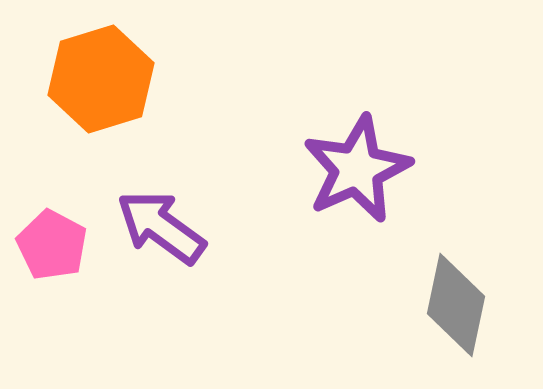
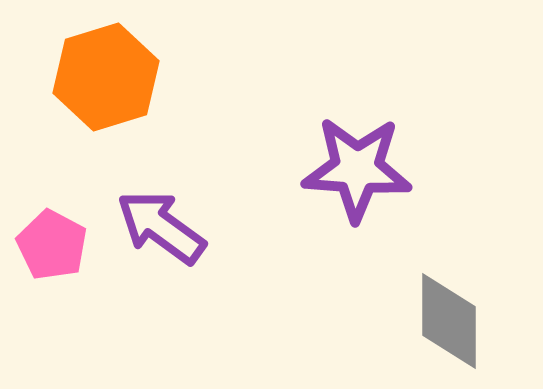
orange hexagon: moved 5 px right, 2 px up
purple star: rotated 28 degrees clockwise
gray diamond: moved 7 px left, 16 px down; rotated 12 degrees counterclockwise
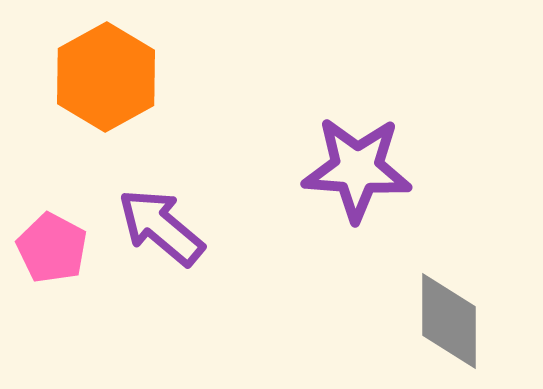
orange hexagon: rotated 12 degrees counterclockwise
purple arrow: rotated 4 degrees clockwise
pink pentagon: moved 3 px down
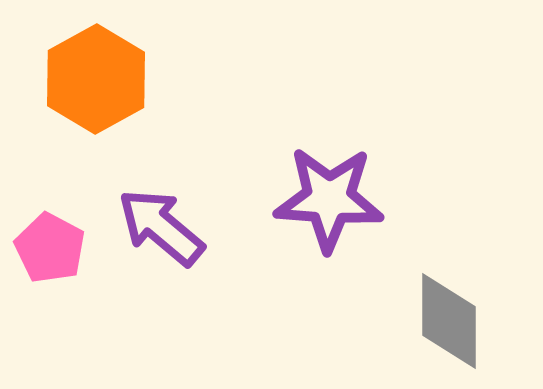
orange hexagon: moved 10 px left, 2 px down
purple star: moved 28 px left, 30 px down
pink pentagon: moved 2 px left
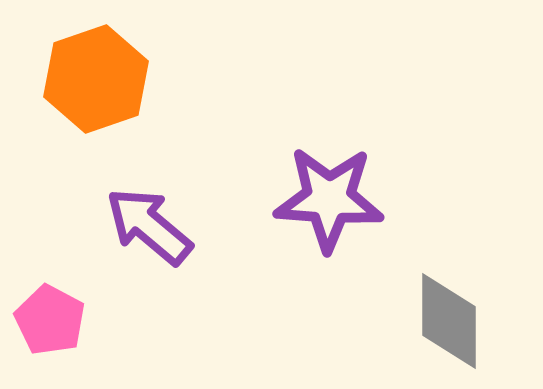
orange hexagon: rotated 10 degrees clockwise
purple arrow: moved 12 px left, 1 px up
pink pentagon: moved 72 px down
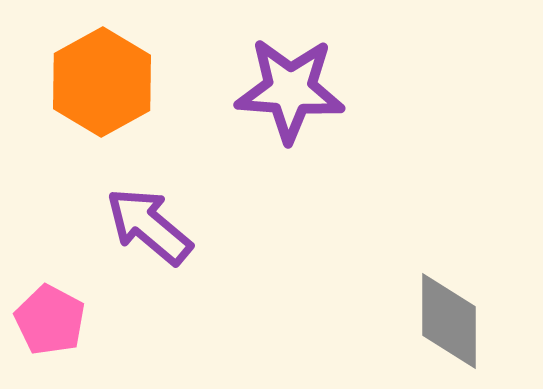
orange hexagon: moved 6 px right, 3 px down; rotated 10 degrees counterclockwise
purple star: moved 39 px left, 109 px up
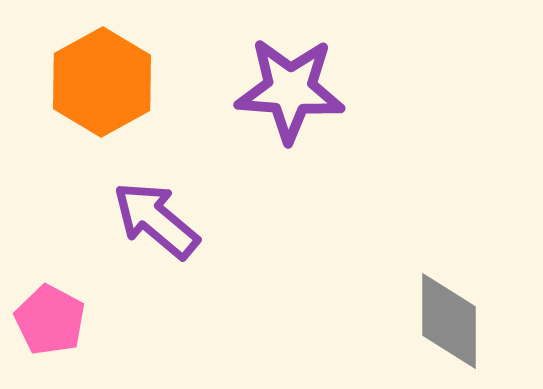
purple arrow: moved 7 px right, 6 px up
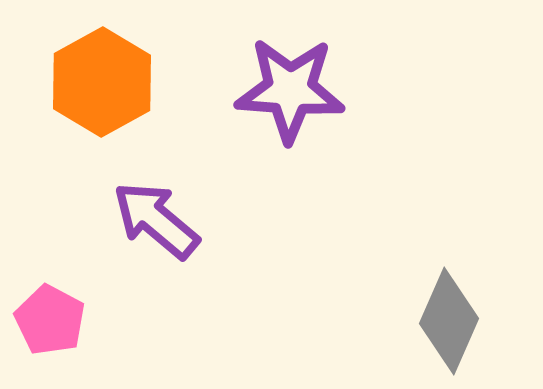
gray diamond: rotated 24 degrees clockwise
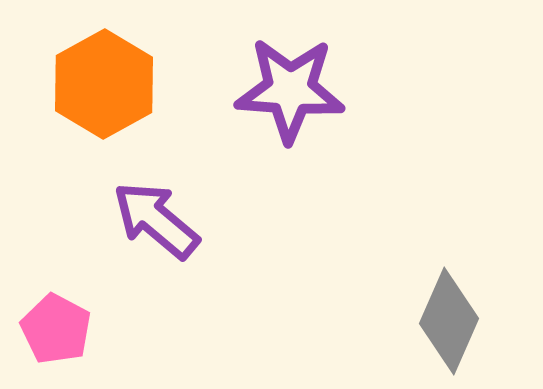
orange hexagon: moved 2 px right, 2 px down
pink pentagon: moved 6 px right, 9 px down
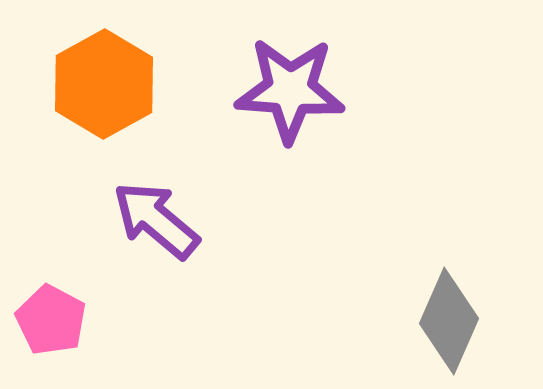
pink pentagon: moved 5 px left, 9 px up
